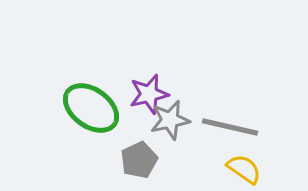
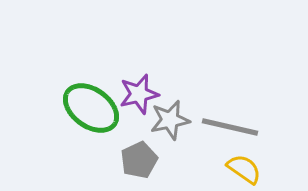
purple star: moved 10 px left
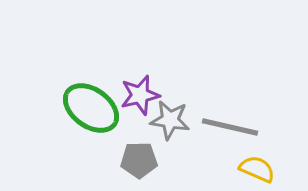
purple star: moved 1 px right, 1 px down
gray star: rotated 21 degrees clockwise
gray pentagon: rotated 24 degrees clockwise
yellow semicircle: moved 13 px right; rotated 12 degrees counterclockwise
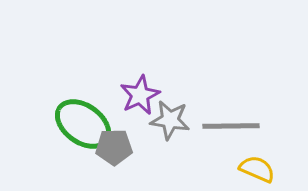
purple star: rotated 12 degrees counterclockwise
green ellipse: moved 8 px left, 16 px down
gray line: moved 1 px right, 1 px up; rotated 14 degrees counterclockwise
gray pentagon: moved 25 px left, 13 px up
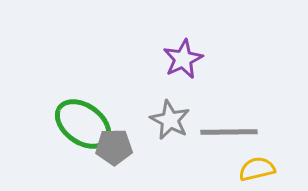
purple star: moved 43 px right, 36 px up
gray star: rotated 18 degrees clockwise
gray line: moved 2 px left, 6 px down
yellow semicircle: rotated 36 degrees counterclockwise
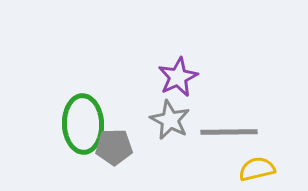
purple star: moved 5 px left, 18 px down
green ellipse: rotated 52 degrees clockwise
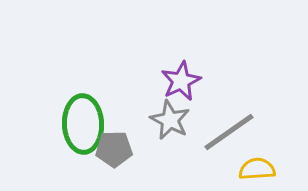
purple star: moved 3 px right, 4 px down
gray line: rotated 34 degrees counterclockwise
gray pentagon: moved 2 px down
yellow semicircle: rotated 9 degrees clockwise
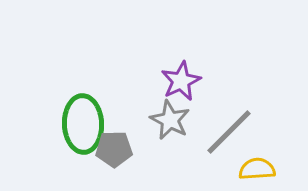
gray line: rotated 10 degrees counterclockwise
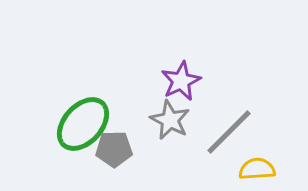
green ellipse: rotated 44 degrees clockwise
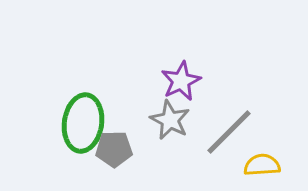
green ellipse: moved 1 px up; rotated 34 degrees counterclockwise
yellow semicircle: moved 5 px right, 4 px up
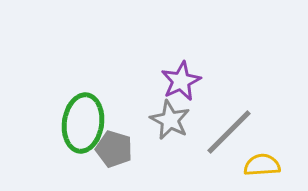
gray pentagon: rotated 18 degrees clockwise
